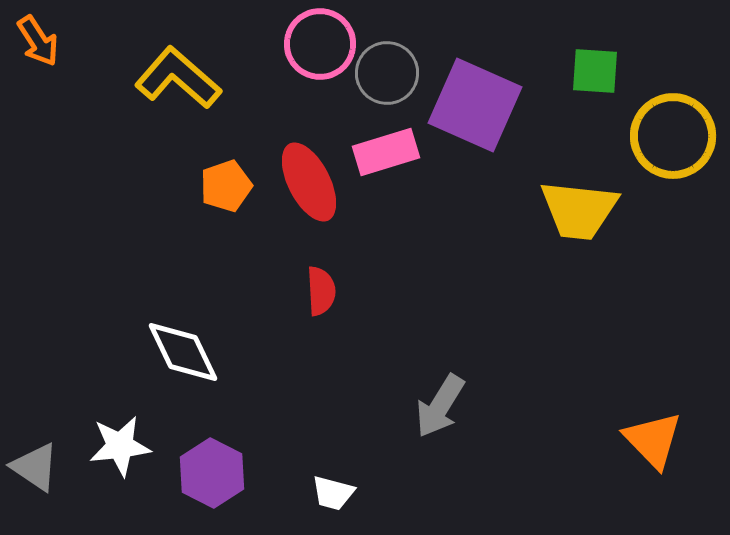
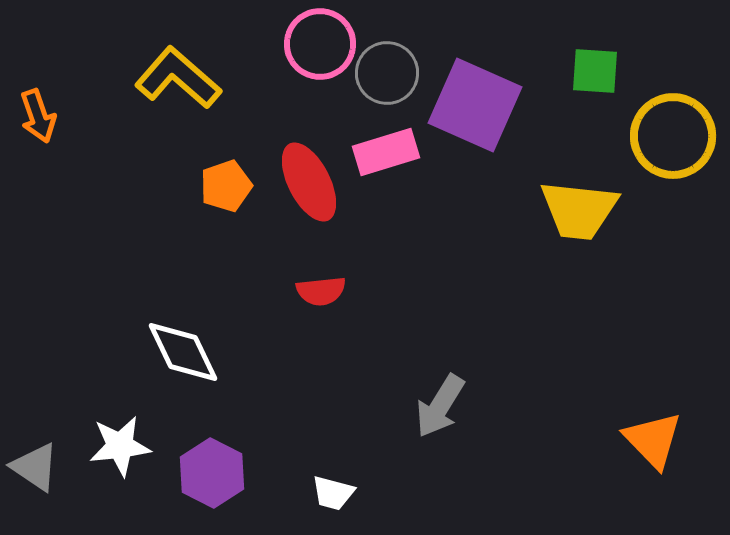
orange arrow: moved 75 px down; rotated 14 degrees clockwise
red semicircle: rotated 87 degrees clockwise
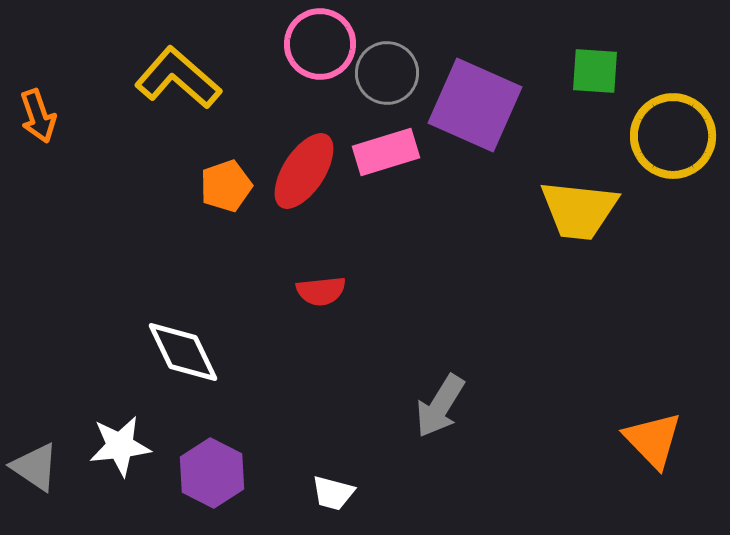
red ellipse: moved 5 px left, 11 px up; rotated 60 degrees clockwise
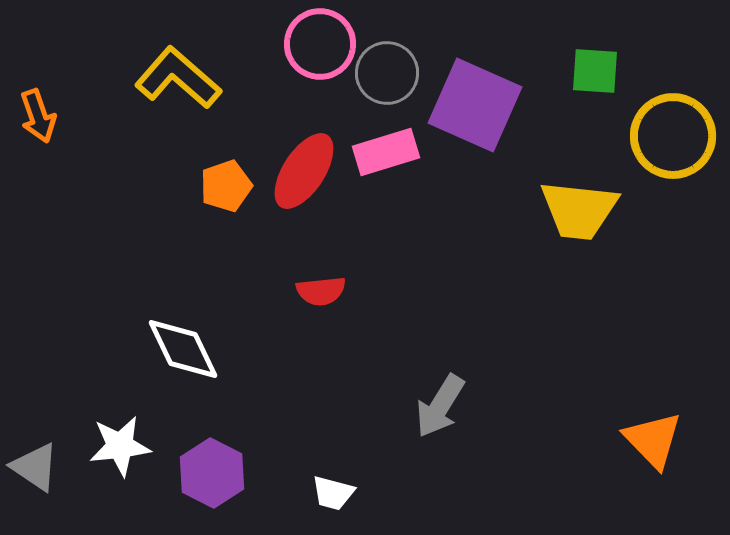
white diamond: moved 3 px up
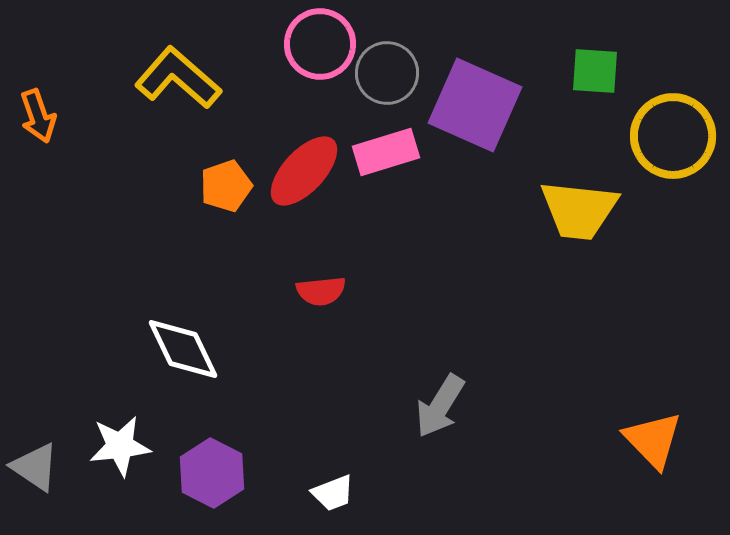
red ellipse: rotated 10 degrees clockwise
white trapezoid: rotated 36 degrees counterclockwise
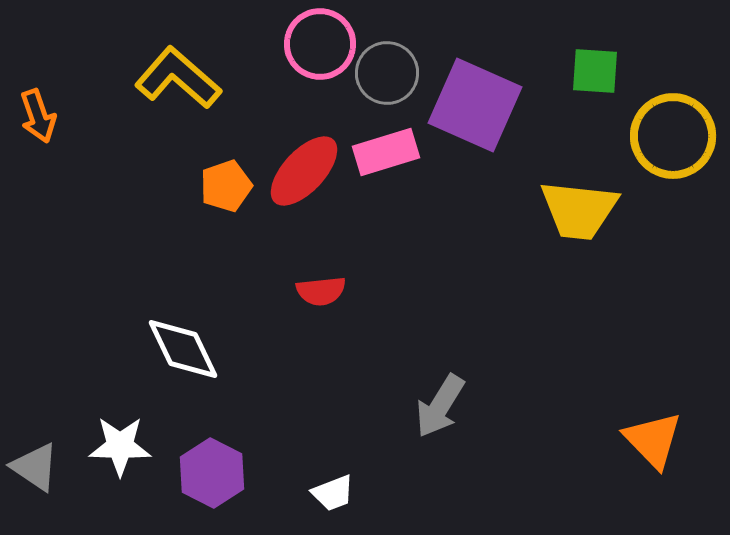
white star: rotated 8 degrees clockwise
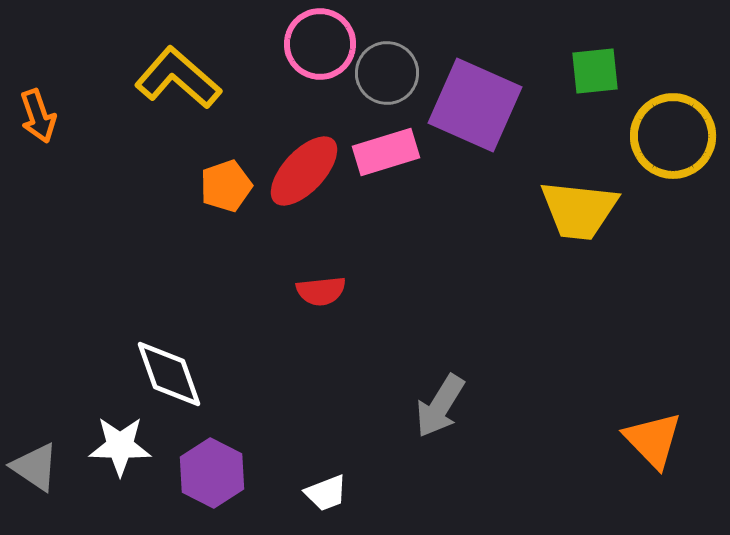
green square: rotated 10 degrees counterclockwise
white diamond: moved 14 px left, 25 px down; rotated 6 degrees clockwise
white trapezoid: moved 7 px left
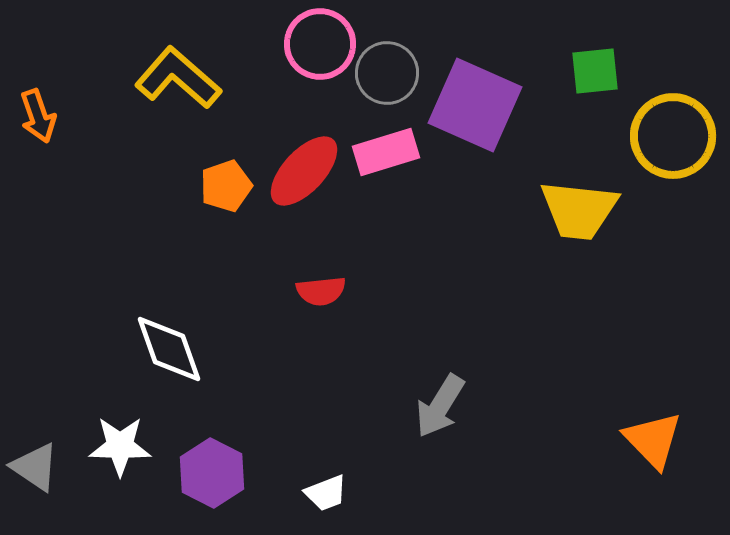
white diamond: moved 25 px up
